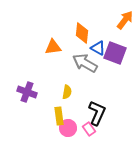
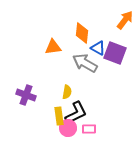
purple cross: moved 1 px left, 3 px down
black L-shape: moved 21 px left; rotated 40 degrees clockwise
pink rectangle: rotated 56 degrees counterclockwise
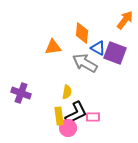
purple cross: moved 5 px left, 2 px up
pink rectangle: moved 4 px right, 12 px up
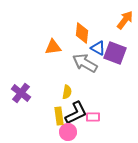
purple cross: rotated 18 degrees clockwise
pink circle: moved 4 px down
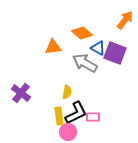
orange diamond: rotated 55 degrees counterclockwise
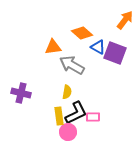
blue triangle: moved 1 px up
gray arrow: moved 13 px left, 2 px down
purple cross: rotated 24 degrees counterclockwise
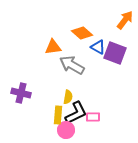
yellow semicircle: moved 1 px right, 5 px down
yellow rectangle: moved 1 px left, 1 px up; rotated 12 degrees clockwise
pink circle: moved 2 px left, 2 px up
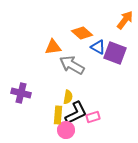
pink rectangle: rotated 16 degrees counterclockwise
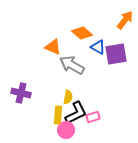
orange triangle: rotated 30 degrees clockwise
purple square: moved 1 px right, 1 px down; rotated 30 degrees counterclockwise
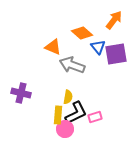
orange arrow: moved 11 px left
blue triangle: rotated 21 degrees clockwise
gray arrow: rotated 10 degrees counterclockwise
pink rectangle: moved 2 px right
pink circle: moved 1 px left, 1 px up
